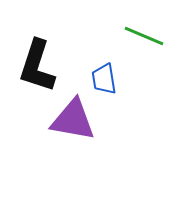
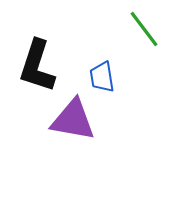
green line: moved 7 px up; rotated 30 degrees clockwise
blue trapezoid: moved 2 px left, 2 px up
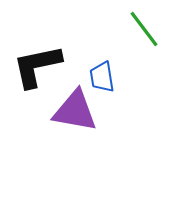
black L-shape: rotated 60 degrees clockwise
purple triangle: moved 2 px right, 9 px up
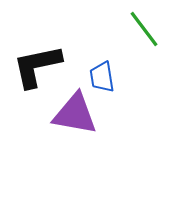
purple triangle: moved 3 px down
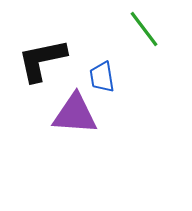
black L-shape: moved 5 px right, 6 px up
purple triangle: rotated 6 degrees counterclockwise
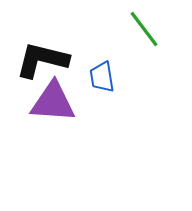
black L-shape: rotated 26 degrees clockwise
purple triangle: moved 22 px left, 12 px up
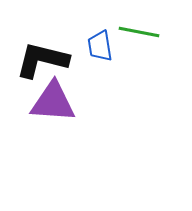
green line: moved 5 px left, 3 px down; rotated 42 degrees counterclockwise
blue trapezoid: moved 2 px left, 31 px up
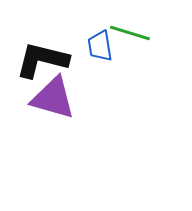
green line: moved 9 px left, 1 px down; rotated 6 degrees clockwise
purple triangle: moved 4 px up; rotated 12 degrees clockwise
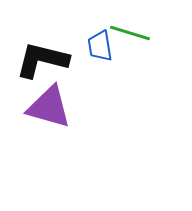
purple triangle: moved 4 px left, 9 px down
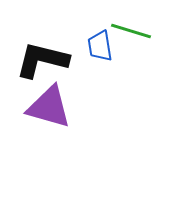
green line: moved 1 px right, 2 px up
